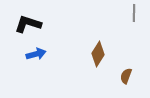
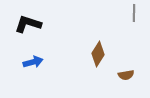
blue arrow: moved 3 px left, 8 px down
brown semicircle: moved 1 px up; rotated 119 degrees counterclockwise
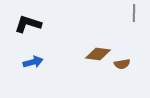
brown diamond: rotated 65 degrees clockwise
brown semicircle: moved 4 px left, 11 px up
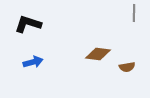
brown semicircle: moved 5 px right, 3 px down
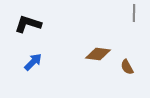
blue arrow: rotated 30 degrees counterclockwise
brown semicircle: rotated 70 degrees clockwise
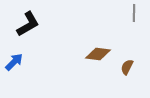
black L-shape: rotated 132 degrees clockwise
blue arrow: moved 19 px left
brown semicircle: rotated 56 degrees clockwise
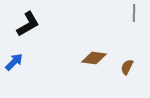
brown diamond: moved 4 px left, 4 px down
